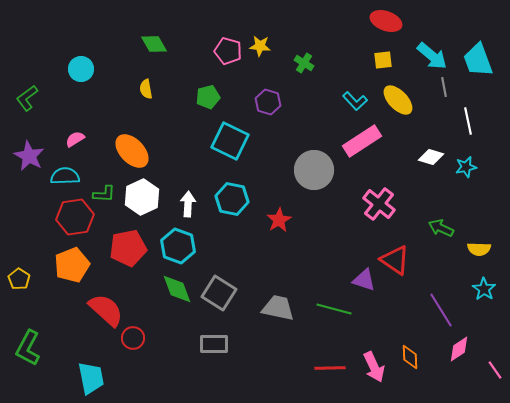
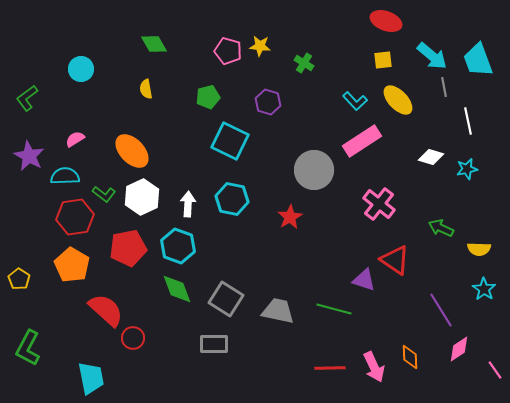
cyan star at (466, 167): moved 1 px right, 2 px down
green L-shape at (104, 194): rotated 35 degrees clockwise
red star at (279, 220): moved 11 px right, 3 px up
orange pentagon at (72, 265): rotated 20 degrees counterclockwise
gray square at (219, 293): moved 7 px right, 6 px down
gray trapezoid at (278, 308): moved 3 px down
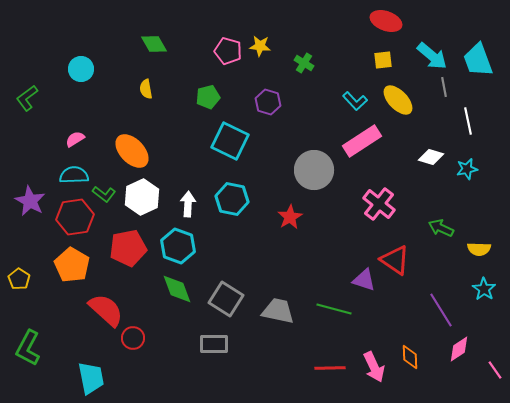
purple star at (29, 156): moved 1 px right, 45 px down
cyan semicircle at (65, 176): moved 9 px right, 1 px up
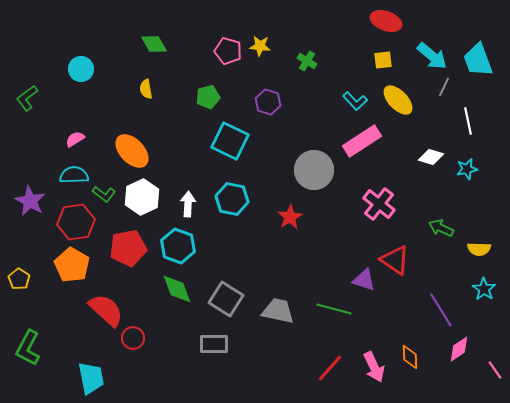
green cross at (304, 63): moved 3 px right, 2 px up
gray line at (444, 87): rotated 36 degrees clockwise
red hexagon at (75, 217): moved 1 px right, 5 px down
red line at (330, 368): rotated 48 degrees counterclockwise
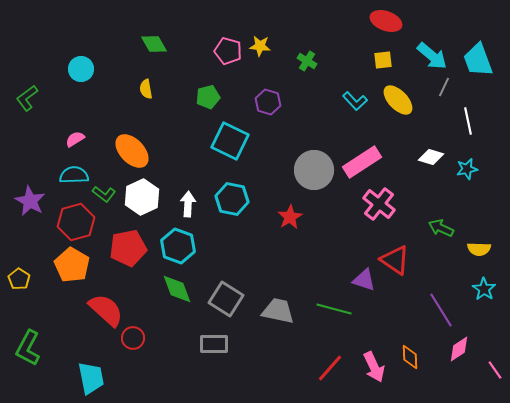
pink rectangle at (362, 141): moved 21 px down
red hexagon at (76, 222): rotated 6 degrees counterclockwise
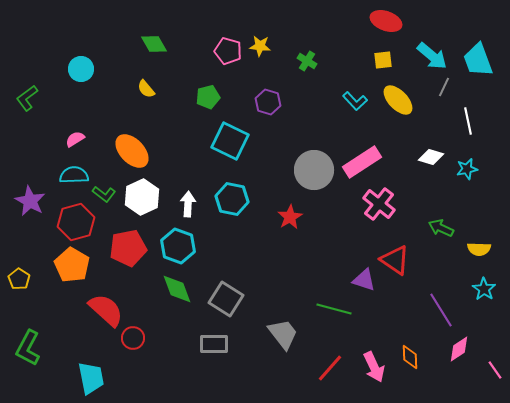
yellow semicircle at (146, 89): rotated 30 degrees counterclockwise
gray trapezoid at (278, 311): moved 5 px right, 23 px down; rotated 40 degrees clockwise
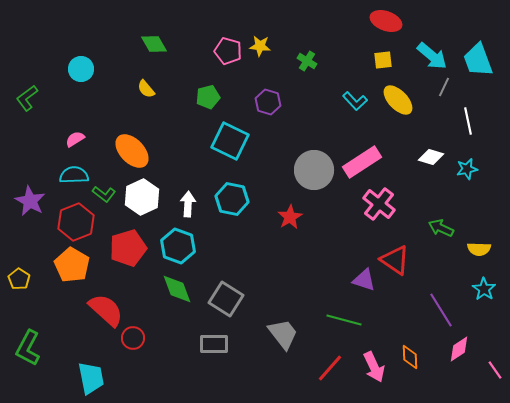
red hexagon at (76, 222): rotated 6 degrees counterclockwise
red pentagon at (128, 248): rotated 6 degrees counterclockwise
green line at (334, 309): moved 10 px right, 11 px down
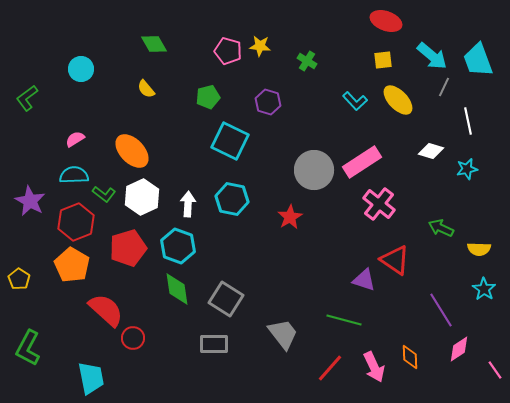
white diamond at (431, 157): moved 6 px up
green diamond at (177, 289): rotated 12 degrees clockwise
